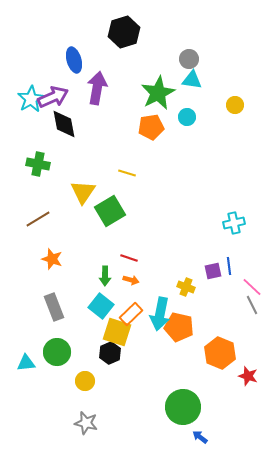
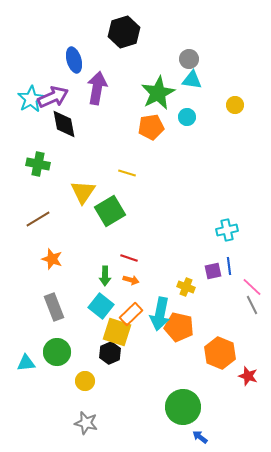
cyan cross at (234, 223): moved 7 px left, 7 px down
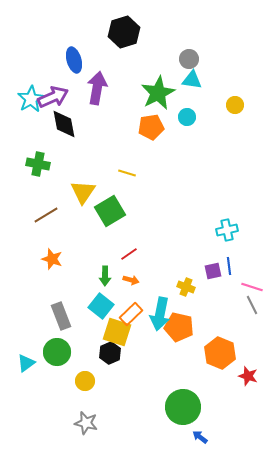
brown line at (38, 219): moved 8 px right, 4 px up
red line at (129, 258): moved 4 px up; rotated 54 degrees counterclockwise
pink line at (252, 287): rotated 25 degrees counterclockwise
gray rectangle at (54, 307): moved 7 px right, 9 px down
cyan triangle at (26, 363): rotated 30 degrees counterclockwise
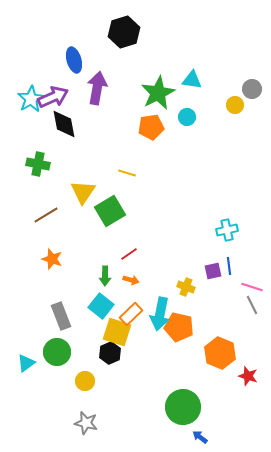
gray circle at (189, 59): moved 63 px right, 30 px down
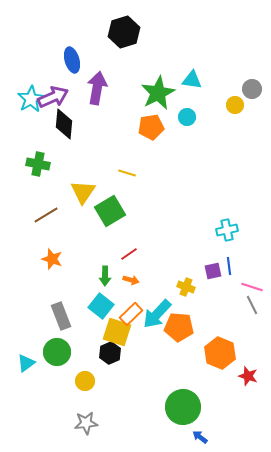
blue ellipse at (74, 60): moved 2 px left
black diamond at (64, 124): rotated 16 degrees clockwise
cyan arrow at (160, 314): moved 3 px left; rotated 32 degrees clockwise
orange pentagon at (179, 327): rotated 8 degrees counterclockwise
gray star at (86, 423): rotated 20 degrees counterclockwise
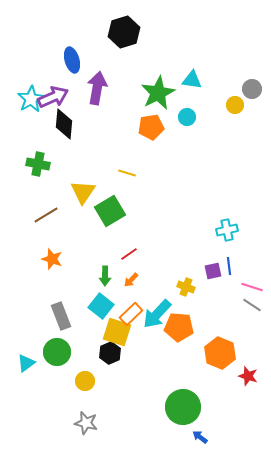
orange arrow at (131, 280): rotated 119 degrees clockwise
gray line at (252, 305): rotated 30 degrees counterclockwise
gray star at (86, 423): rotated 20 degrees clockwise
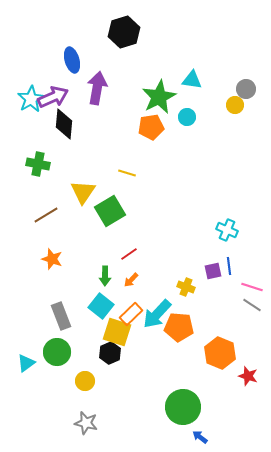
gray circle at (252, 89): moved 6 px left
green star at (158, 93): moved 1 px right, 4 px down
cyan cross at (227, 230): rotated 35 degrees clockwise
